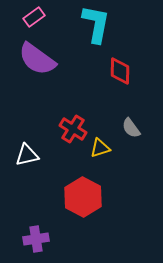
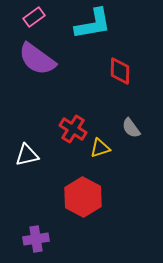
cyan L-shape: moved 3 px left; rotated 69 degrees clockwise
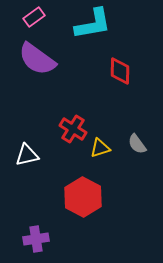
gray semicircle: moved 6 px right, 16 px down
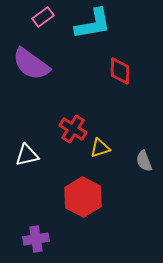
pink rectangle: moved 9 px right
purple semicircle: moved 6 px left, 5 px down
gray semicircle: moved 7 px right, 17 px down; rotated 15 degrees clockwise
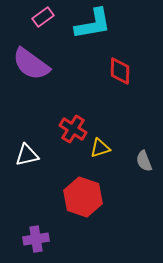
red hexagon: rotated 9 degrees counterclockwise
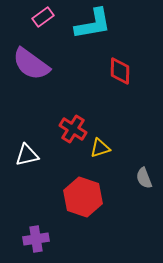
gray semicircle: moved 17 px down
